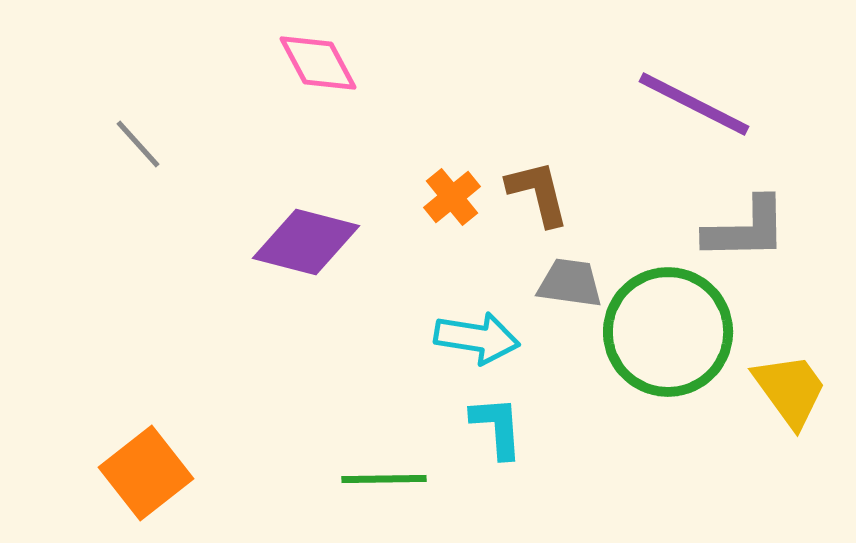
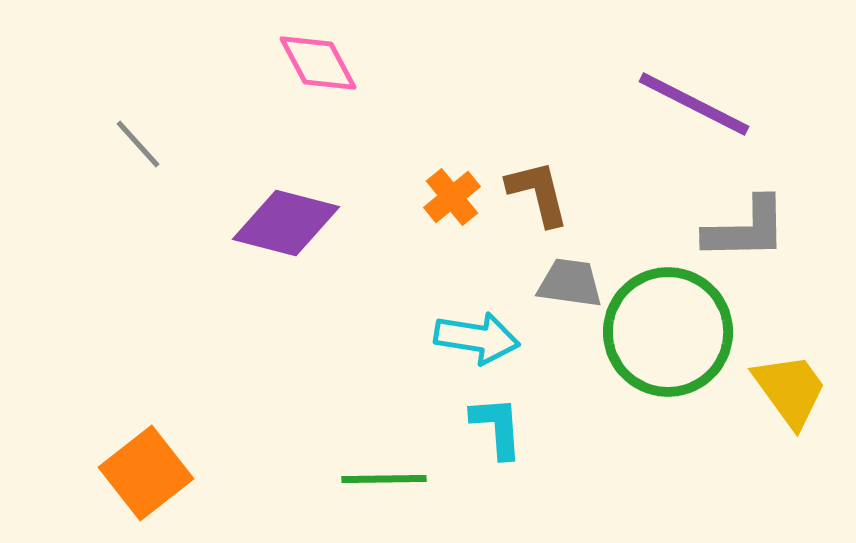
purple diamond: moved 20 px left, 19 px up
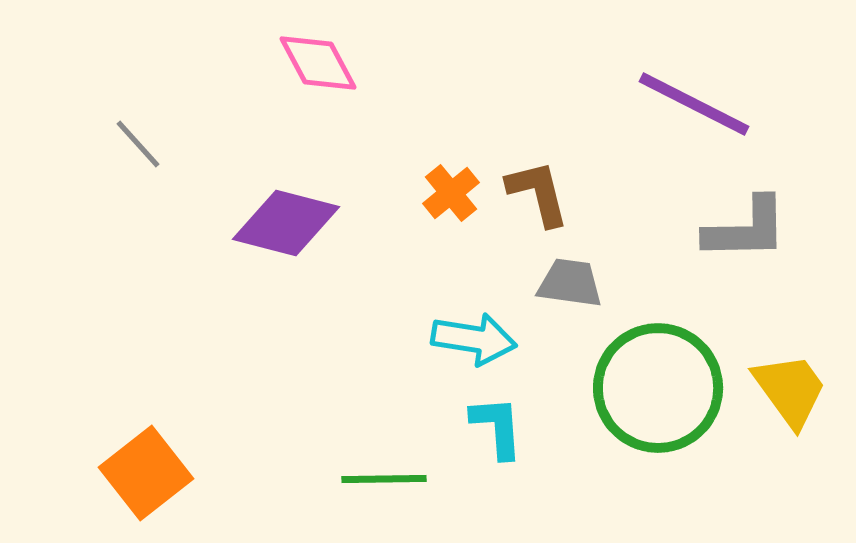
orange cross: moved 1 px left, 4 px up
green circle: moved 10 px left, 56 px down
cyan arrow: moved 3 px left, 1 px down
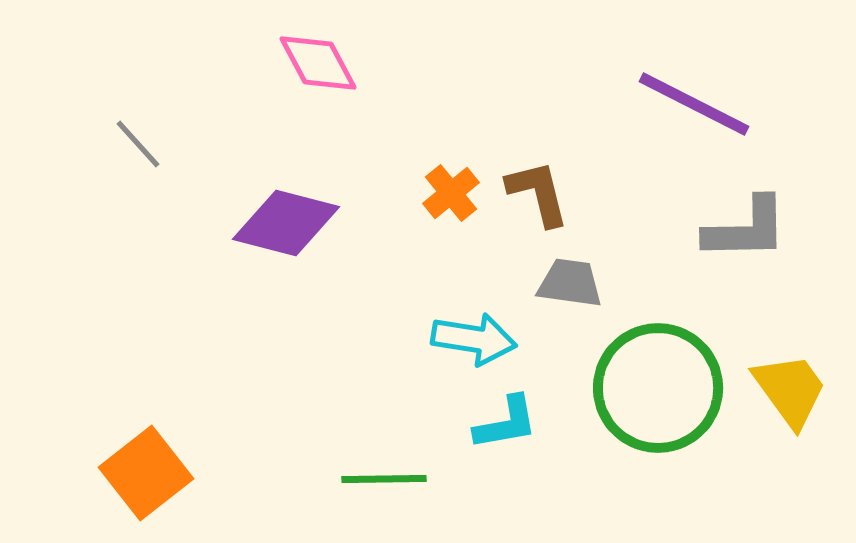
cyan L-shape: moved 9 px right, 4 px up; rotated 84 degrees clockwise
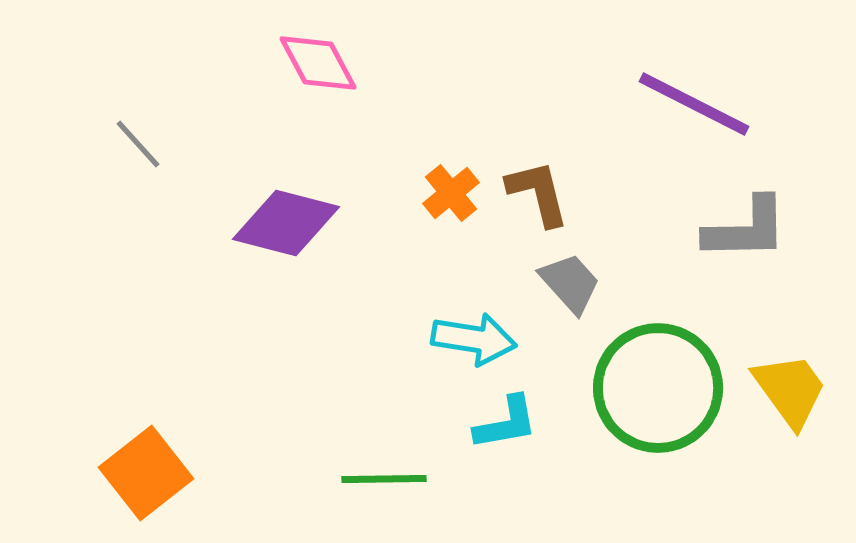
gray trapezoid: rotated 40 degrees clockwise
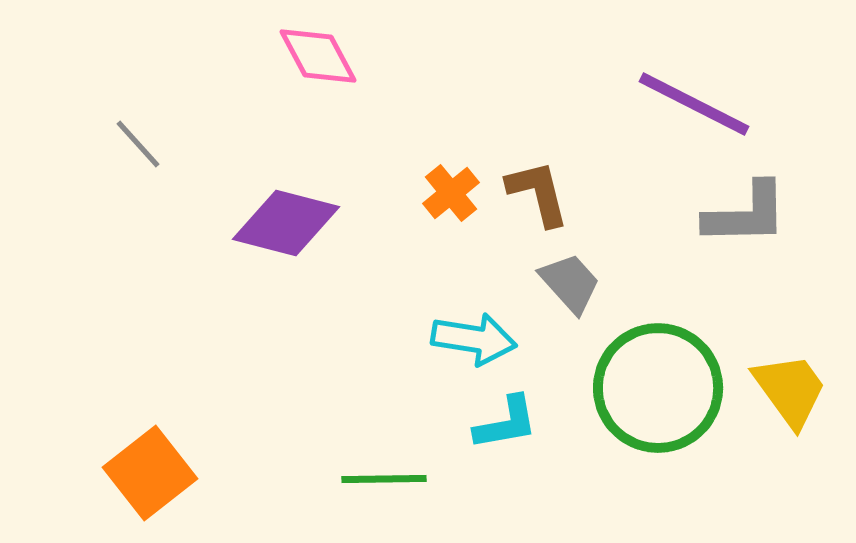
pink diamond: moved 7 px up
gray L-shape: moved 15 px up
orange square: moved 4 px right
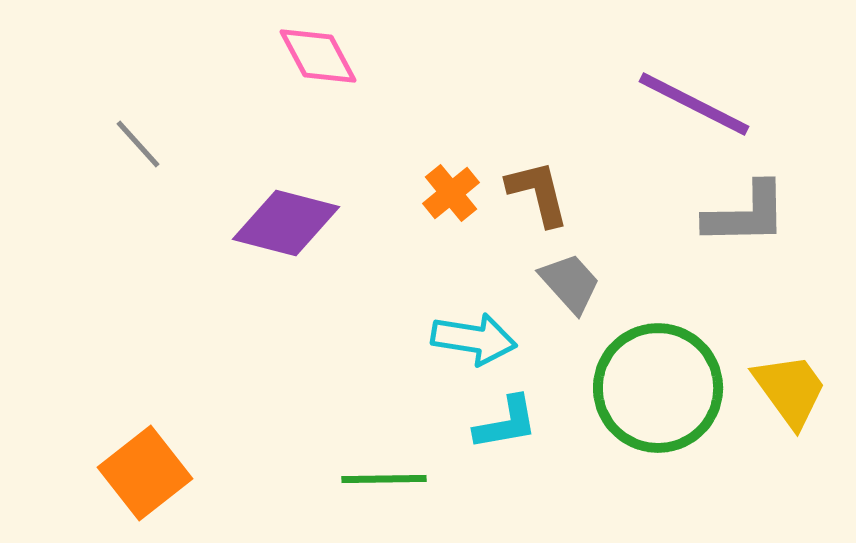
orange square: moved 5 px left
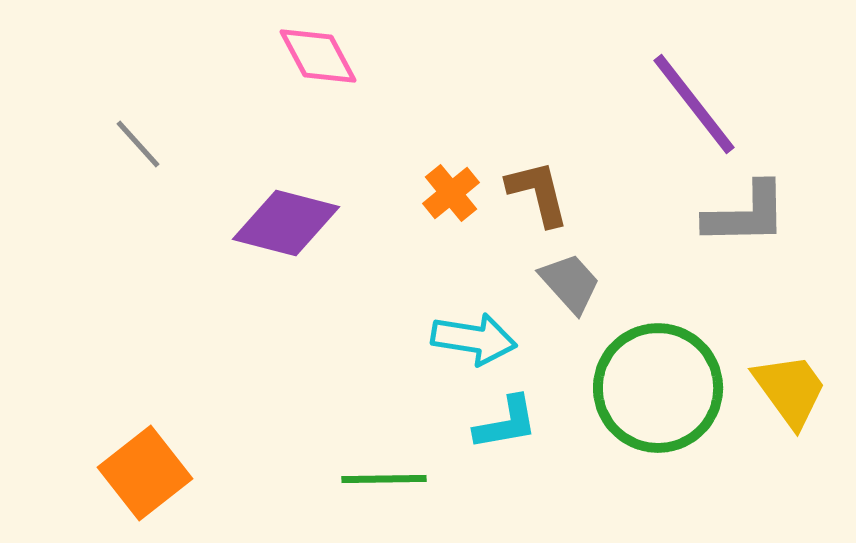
purple line: rotated 25 degrees clockwise
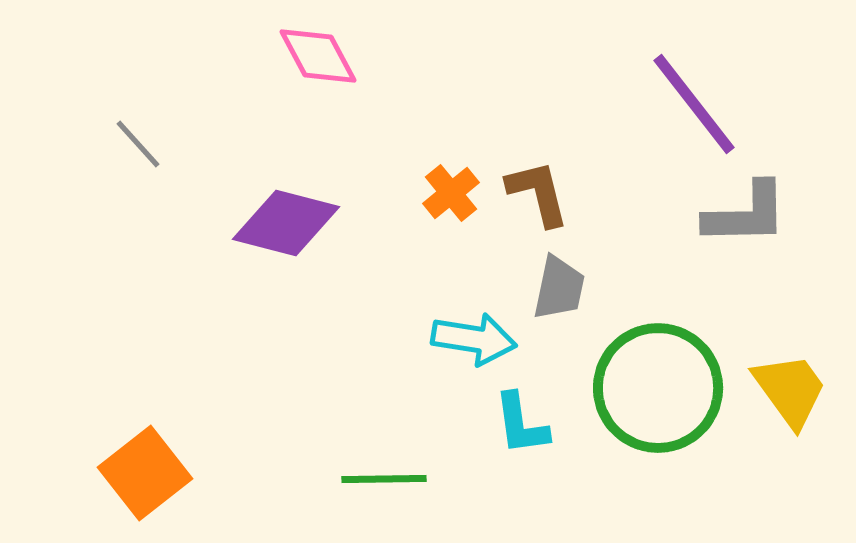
gray trapezoid: moved 11 px left, 5 px down; rotated 54 degrees clockwise
cyan L-shape: moved 15 px right, 1 px down; rotated 92 degrees clockwise
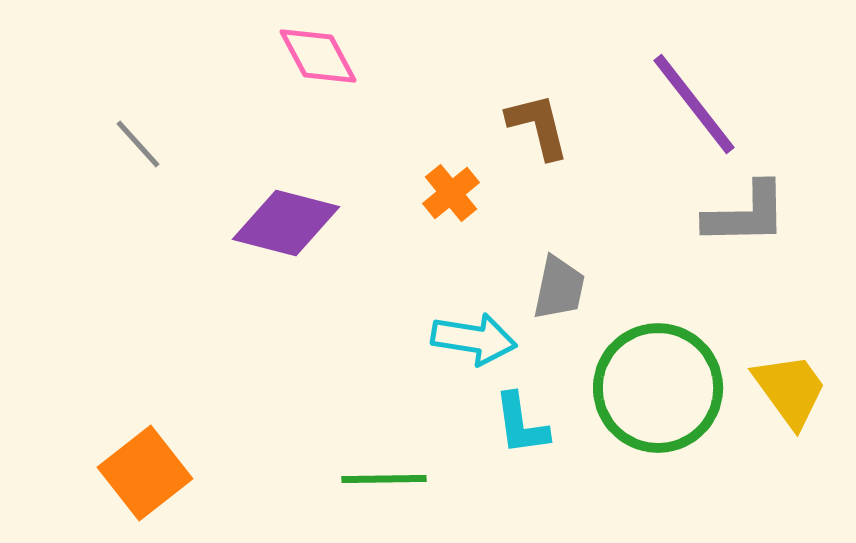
brown L-shape: moved 67 px up
